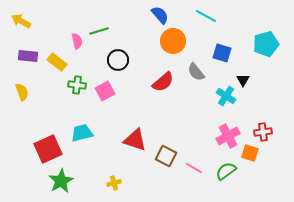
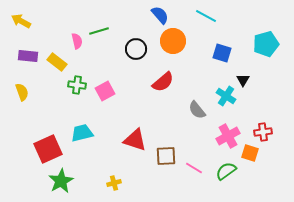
black circle: moved 18 px right, 11 px up
gray semicircle: moved 1 px right, 38 px down
brown square: rotated 30 degrees counterclockwise
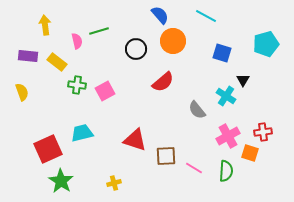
yellow arrow: moved 24 px right, 4 px down; rotated 54 degrees clockwise
green semicircle: rotated 130 degrees clockwise
green star: rotated 10 degrees counterclockwise
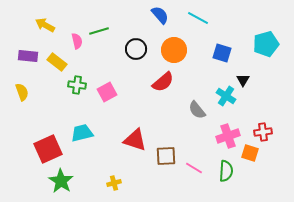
cyan line: moved 8 px left, 2 px down
yellow arrow: rotated 54 degrees counterclockwise
orange circle: moved 1 px right, 9 px down
pink square: moved 2 px right, 1 px down
pink cross: rotated 10 degrees clockwise
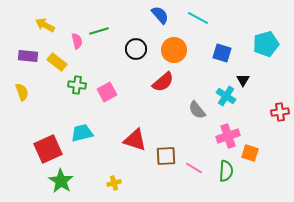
red cross: moved 17 px right, 20 px up
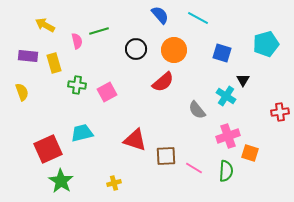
yellow rectangle: moved 3 px left, 1 px down; rotated 36 degrees clockwise
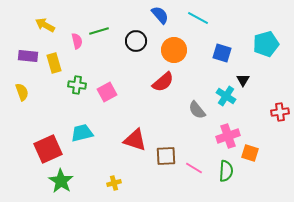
black circle: moved 8 px up
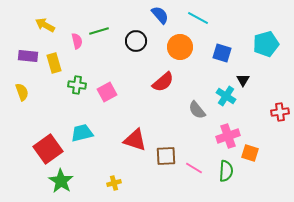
orange circle: moved 6 px right, 3 px up
red square: rotated 12 degrees counterclockwise
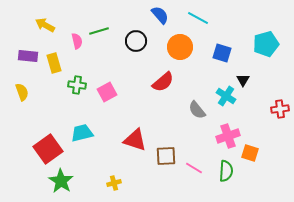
red cross: moved 3 px up
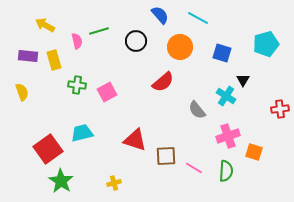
yellow rectangle: moved 3 px up
orange square: moved 4 px right, 1 px up
